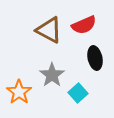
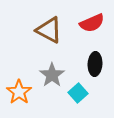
red semicircle: moved 8 px right, 2 px up
black ellipse: moved 6 px down; rotated 15 degrees clockwise
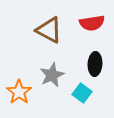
red semicircle: rotated 15 degrees clockwise
gray star: rotated 10 degrees clockwise
cyan square: moved 4 px right; rotated 12 degrees counterclockwise
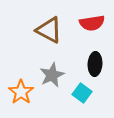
orange star: moved 2 px right
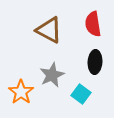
red semicircle: moved 1 px right, 1 px down; rotated 90 degrees clockwise
black ellipse: moved 2 px up
cyan square: moved 1 px left, 1 px down
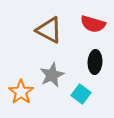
red semicircle: rotated 65 degrees counterclockwise
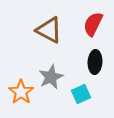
red semicircle: rotated 100 degrees clockwise
gray star: moved 1 px left, 2 px down
cyan square: rotated 30 degrees clockwise
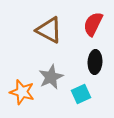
orange star: moved 1 px right; rotated 20 degrees counterclockwise
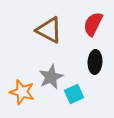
cyan square: moved 7 px left
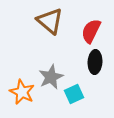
red semicircle: moved 2 px left, 7 px down
brown triangle: moved 1 px right, 9 px up; rotated 12 degrees clockwise
orange star: rotated 10 degrees clockwise
